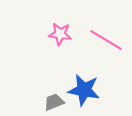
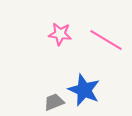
blue star: rotated 12 degrees clockwise
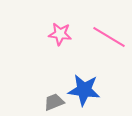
pink line: moved 3 px right, 3 px up
blue star: rotated 16 degrees counterclockwise
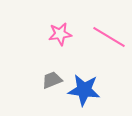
pink star: rotated 15 degrees counterclockwise
gray trapezoid: moved 2 px left, 22 px up
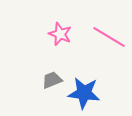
pink star: rotated 30 degrees clockwise
blue star: moved 3 px down
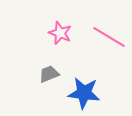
pink star: moved 1 px up
gray trapezoid: moved 3 px left, 6 px up
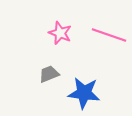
pink line: moved 2 px up; rotated 12 degrees counterclockwise
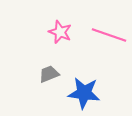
pink star: moved 1 px up
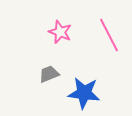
pink line: rotated 44 degrees clockwise
